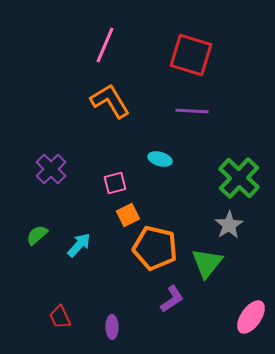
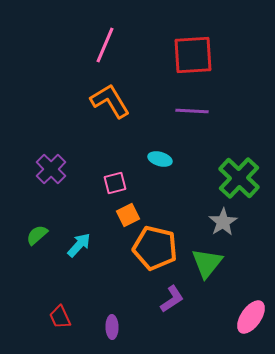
red square: moved 2 px right; rotated 21 degrees counterclockwise
gray star: moved 6 px left, 3 px up
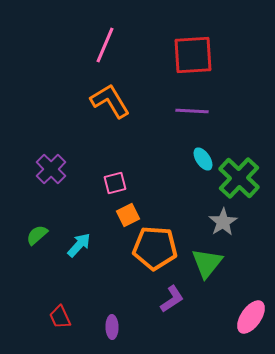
cyan ellipse: moved 43 px right; rotated 40 degrees clockwise
orange pentagon: rotated 9 degrees counterclockwise
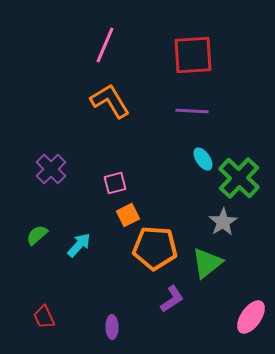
green triangle: rotated 12 degrees clockwise
red trapezoid: moved 16 px left
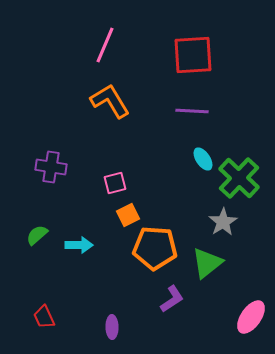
purple cross: moved 2 px up; rotated 36 degrees counterclockwise
cyan arrow: rotated 48 degrees clockwise
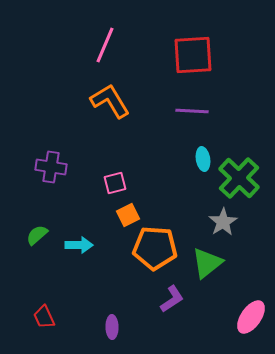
cyan ellipse: rotated 25 degrees clockwise
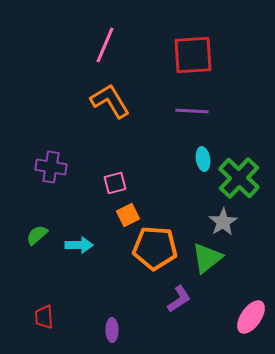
green triangle: moved 5 px up
purple L-shape: moved 7 px right
red trapezoid: rotated 20 degrees clockwise
purple ellipse: moved 3 px down
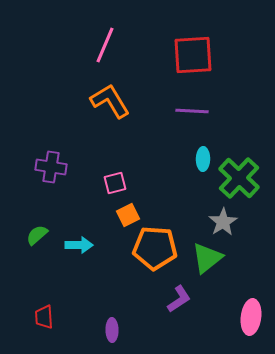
cyan ellipse: rotated 10 degrees clockwise
pink ellipse: rotated 28 degrees counterclockwise
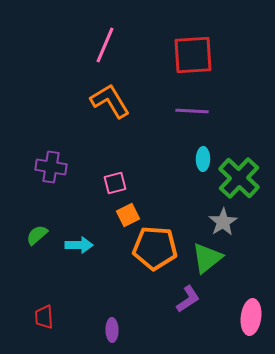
purple L-shape: moved 9 px right
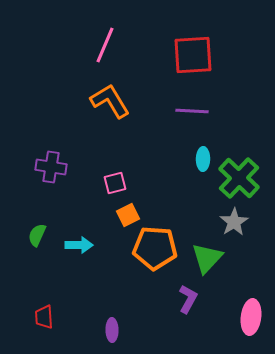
gray star: moved 11 px right
green semicircle: rotated 25 degrees counterclockwise
green triangle: rotated 8 degrees counterclockwise
purple L-shape: rotated 28 degrees counterclockwise
